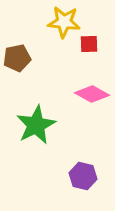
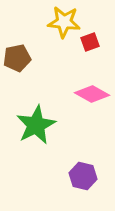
red square: moved 1 px right, 2 px up; rotated 18 degrees counterclockwise
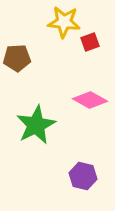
brown pentagon: rotated 8 degrees clockwise
pink diamond: moved 2 px left, 6 px down
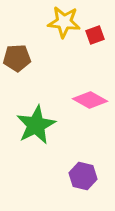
red square: moved 5 px right, 7 px up
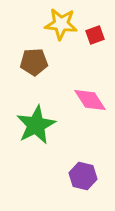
yellow star: moved 3 px left, 2 px down
brown pentagon: moved 17 px right, 4 px down
pink diamond: rotated 28 degrees clockwise
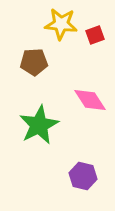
green star: moved 3 px right
